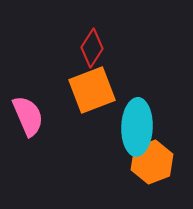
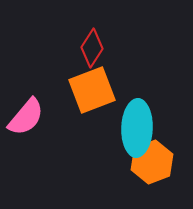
pink semicircle: moved 2 px left, 1 px down; rotated 63 degrees clockwise
cyan ellipse: moved 1 px down
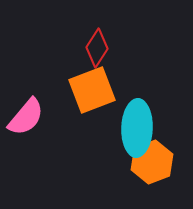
red diamond: moved 5 px right
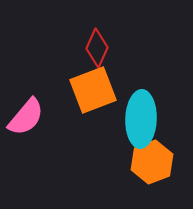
red diamond: rotated 9 degrees counterclockwise
orange square: moved 1 px right
cyan ellipse: moved 4 px right, 9 px up
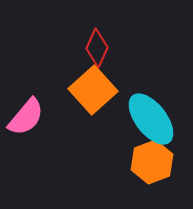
orange square: rotated 21 degrees counterclockwise
cyan ellipse: moved 10 px right; rotated 40 degrees counterclockwise
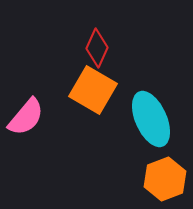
orange square: rotated 18 degrees counterclockwise
cyan ellipse: rotated 14 degrees clockwise
orange hexagon: moved 13 px right, 17 px down
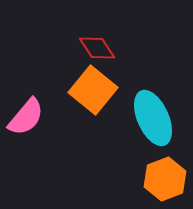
red diamond: rotated 57 degrees counterclockwise
orange square: rotated 9 degrees clockwise
cyan ellipse: moved 2 px right, 1 px up
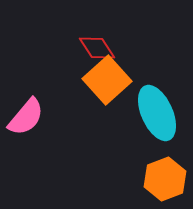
orange square: moved 14 px right, 10 px up; rotated 9 degrees clockwise
cyan ellipse: moved 4 px right, 5 px up
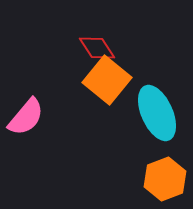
orange square: rotated 9 degrees counterclockwise
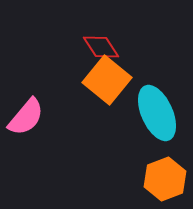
red diamond: moved 4 px right, 1 px up
